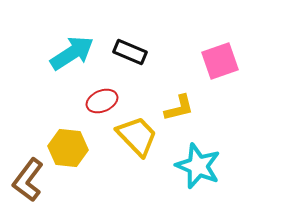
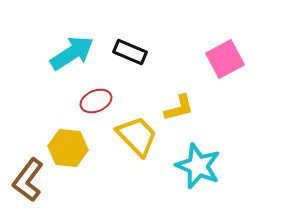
pink square: moved 5 px right, 2 px up; rotated 9 degrees counterclockwise
red ellipse: moved 6 px left
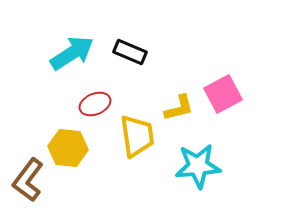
pink square: moved 2 px left, 35 px down
red ellipse: moved 1 px left, 3 px down
yellow trapezoid: rotated 36 degrees clockwise
cyan star: rotated 27 degrees counterclockwise
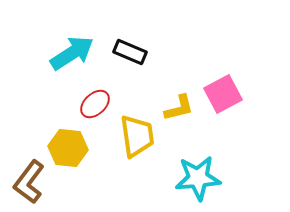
red ellipse: rotated 20 degrees counterclockwise
cyan star: moved 12 px down
brown L-shape: moved 1 px right, 2 px down
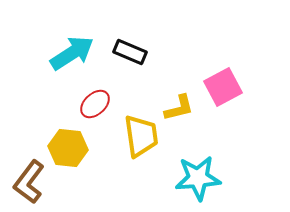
pink square: moved 7 px up
yellow trapezoid: moved 4 px right
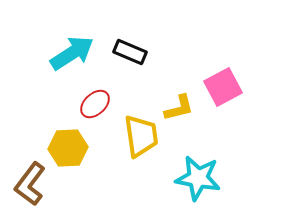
yellow hexagon: rotated 9 degrees counterclockwise
cyan star: rotated 15 degrees clockwise
brown L-shape: moved 1 px right, 2 px down
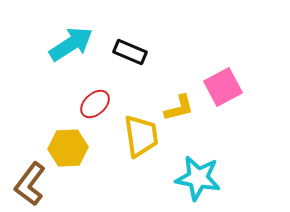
cyan arrow: moved 1 px left, 9 px up
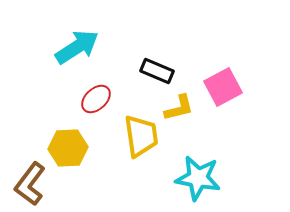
cyan arrow: moved 6 px right, 3 px down
black rectangle: moved 27 px right, 19 px down
red ellipse: moved 1 px right, 5 px up
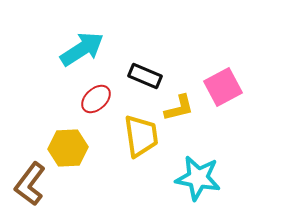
cyan arrow: moved 5 px right, 2 px down
black rectangle: moved 12 px left, 5 px down
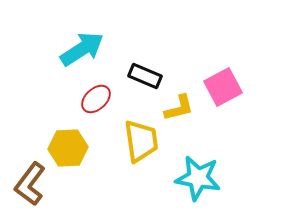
yellow trapezoid: moved 5 px down
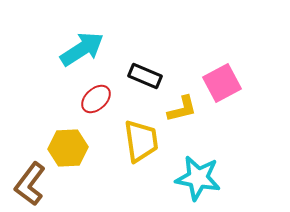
pink square: moved 1 px left, 4 px up
yellow L-shape: moved 3 px right, 1 px down
